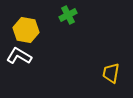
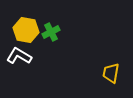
green cross: moved 17 px left, 17 px down
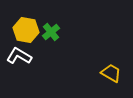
green cross: rotated 12 degrees counterclockwise
yellow trapezoid: rotated 110 degrees clockwise
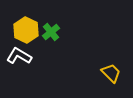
yellow hexagon: rotated 15 degrees clockwise
yellow trapezoid: rotated 15 degrees clockwise
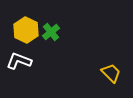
white L-shape: moved 5 px down; rotated 10 degrees counterclockwise
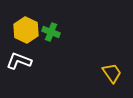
green cross: rotated 30 degrees counterclockwise
yellow trapezoid: moved 1 px right; rotated 10 degrees clockwise
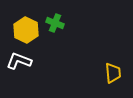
green cross: moved 4 px right, 9 px up
yellow trapezoid: moved 1 px right; rotated 30 degrees clockwise
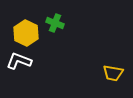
yellow hexagon: moved 3 px down
yellow trapezoid: rotated 105 degrees clockwise
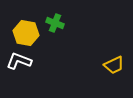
yellow hexagon: rotated 15 degrees counterclockwise
yellow trapezoid: moved 1 px right, 8 px up; rotated 35 degrees counterclockwise
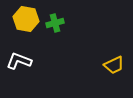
green cross: rotated 36 degrees counterclockwise
yellow hexagon: moved 14 px up
